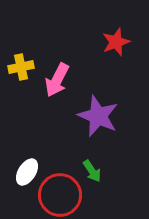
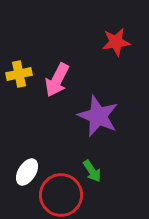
red star: rotated 12 degrees clockwise
yellow cross: moved 2 px left, 7 px down
red circle: moved 1 px right
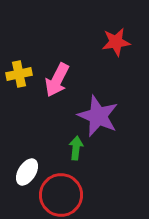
green arrow: moved 16 px left, 23 px up; rotated 140 degrees counterclockwise
